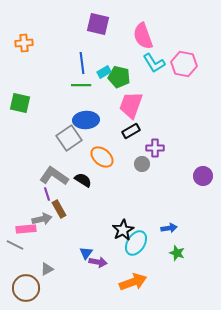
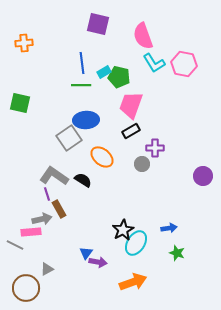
pink rectangle: moved 5 px right, 3 px down
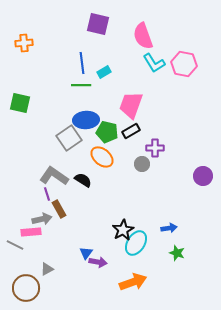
green pentagon: moved 12 px left, 55 px down
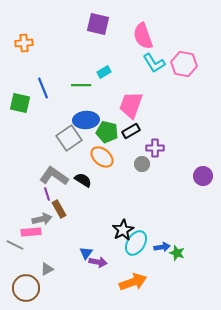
blue line: moved 39 px left, 25 px down; rotated 15 degrees counterclockwise
blue arrow: moved 7 px left, 19 px down
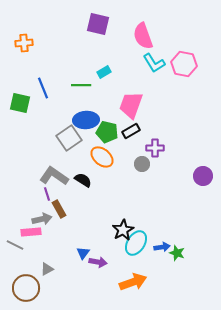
blue triangle: moved 3 px left
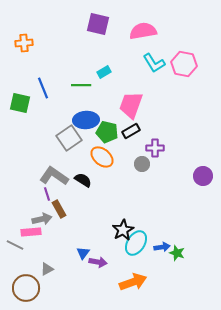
pink semicircle: moved 5 px up; rotated 100 degrees clockwise
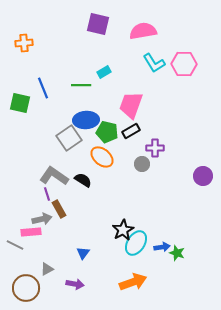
pink hexagon: rotated 10 degrees counterclockwise
purple arrow: moved 23 px left, 22 px down
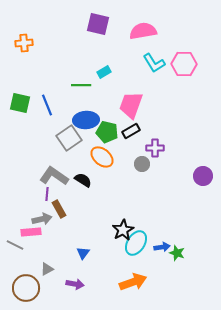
blue line: moved 4 px right, 17 px down
purple line: rotated 24 degrees clockwise
